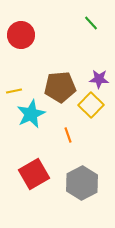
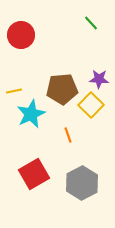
brown pentagon: moved 2 px right, 2 px down
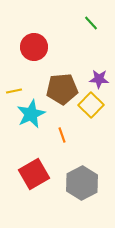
red circle: moved 13 px right, 12 px down
orange line: moved 6 px left
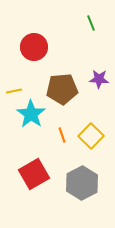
green line: rotated 21 degrees clockwise
yellow square: moved 31 px down
cyan star: rotated 12 degrees counterclockwise
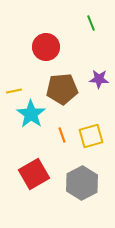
red circle: moved 12 px right
yellow square: rotated 30 degrees clockwise
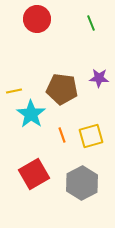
red circle: moved 9 px left, 28 px up
purple star: moved 1 px up
brown pentagon: rotated 12 degrees clockwise
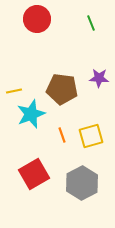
cyan star: rotated 16 degrees clockwise
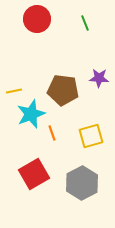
green line: moved 6 px left
brown pentagon: moved 1 px right, 1 px down
orange line: moved 10 px left, 2 px up
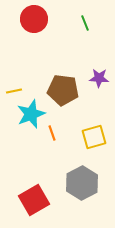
red circle: moved 3 px left
yellow square: moved 3 px right, 1 px down
red square: moved 26 px down
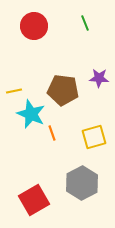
red circle: moved 7 px down
cyan star: rotated 28 degrees counterclockwise
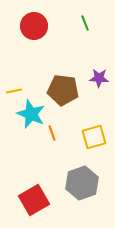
gray hexagon: rotated 8 degrees clockwise
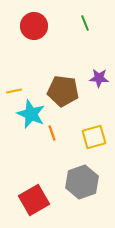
brown pentagon: moved 1 px down
gray hexagon: moved 1 px up
